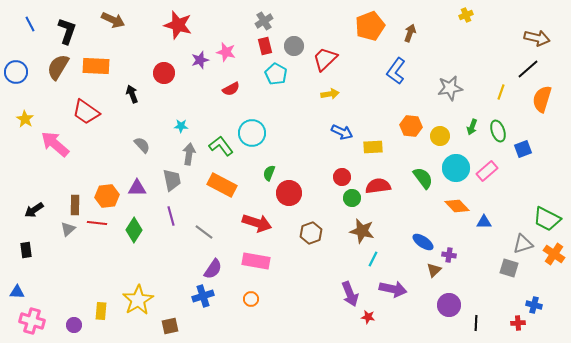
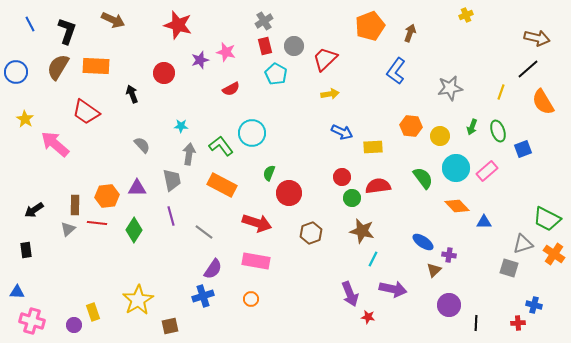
orange semicircle at (542, 99): moved 1 px right, 3 px down; rotated 48 degrees counterclockwise
yellow rectangle at (101, 311): moved 8 px left, 1 px down; rotated 24 degrees counterclockwise
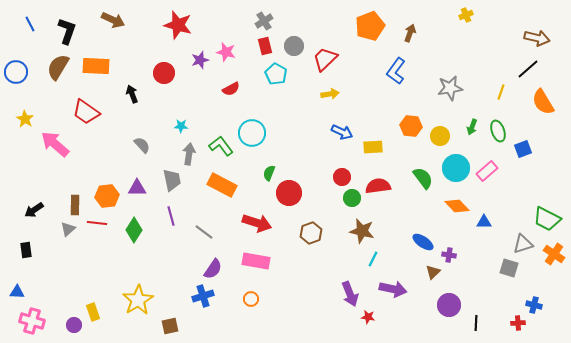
brown triangle at (434, 270): moved 1 px left, 2 px down
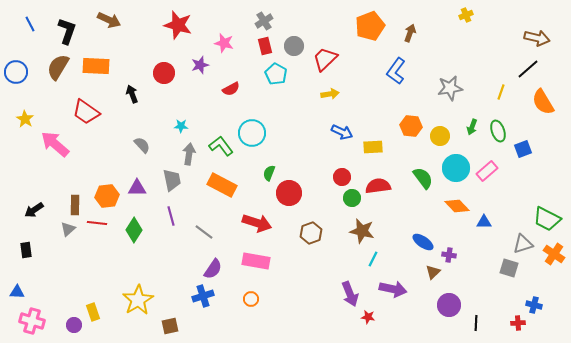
brown arrow at (113, 20): moved 4 px left
pink star at (226, 52): moved 2 px left, 9 px up
purple star at (200, 60): moved 5 px down
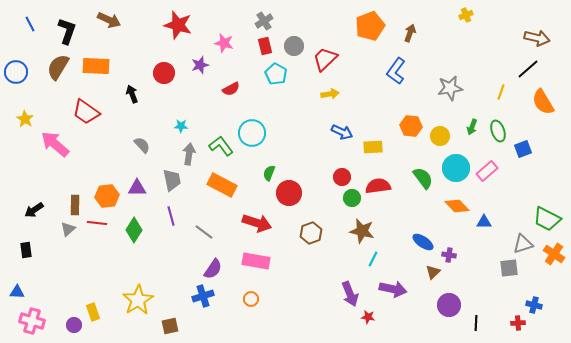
gray square at (509, 268): rotated 24 degrees counterclockwise
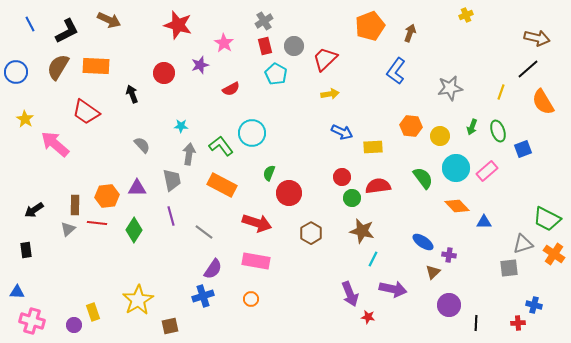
black L-shape at (67, 31): rotated 44 degrees clockwise
pink star at (224, 43): rotated 18 degrees clockwise
brown hexagon at (311, 233): rotated 10 degrees counterclockwise
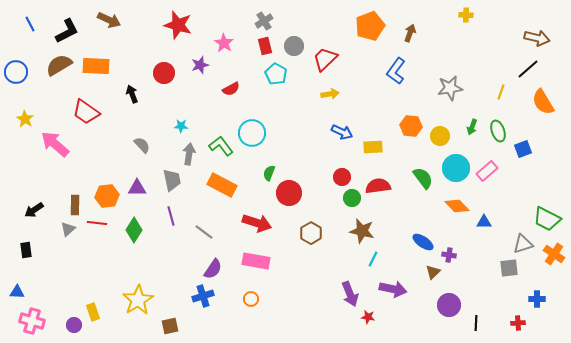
yellow cross at (466, 15): rotated 24 degrees clockwise
brown semicircle at (58, 67): moved 1 px right, 2 px up; rotated 28 degrees clockwise
blue cross at (534, 305): moved 3 px right, 6 px up; rotated 14 degrees counterclockwise
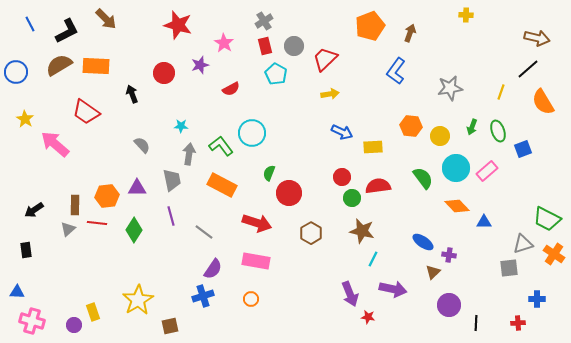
brown arrow at (109, 20): moved 3 px left, 1 px up; rotated 20 degrees clockwise
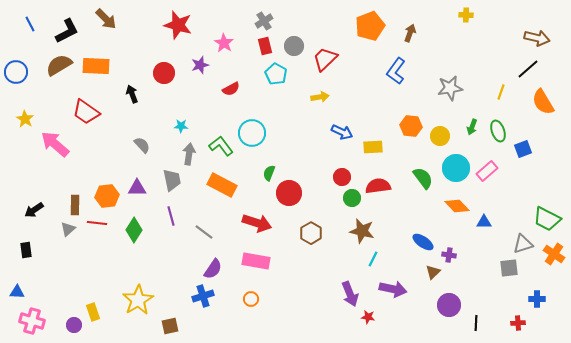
yellow arrow at (330, 94): moved 10 px left, 3 px down
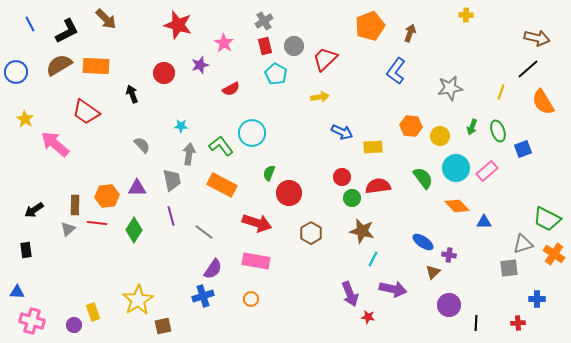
brown square at (170, 326): moved 7 px left
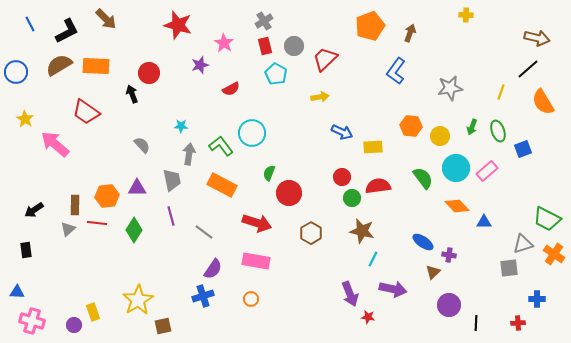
red circle at (164, 73): moved 15 px left
